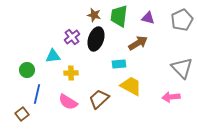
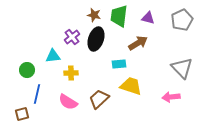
yellow trapezoid: rotated 10 degrees counterclockwise
brown square: rotated 24 degrees clockwise
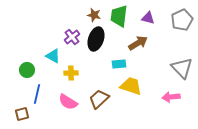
cyan triangle: rotated 35 degrees clockwise
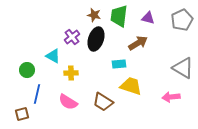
gray triangle: moved 1 px right; rotated 15 degrees counterclockwise
brown trapezoid: moved 4 px right, 3 px down; rotated 105 degrees counterclockwise
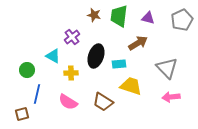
black ellipse: moved 17 px down
gray triangle: moved 16 px left; rotated 15 degrees clockwise
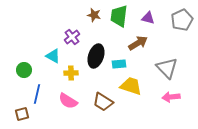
green circle: moved 3 px left
pink semicircle: moved 1 px up
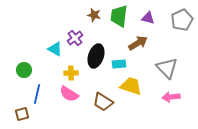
purple cross: moved 3 px right, 1 px down
cyan triangle: moved 2 px right, 7 px up
pink semicircle: moved 1 px right, 7 px up
